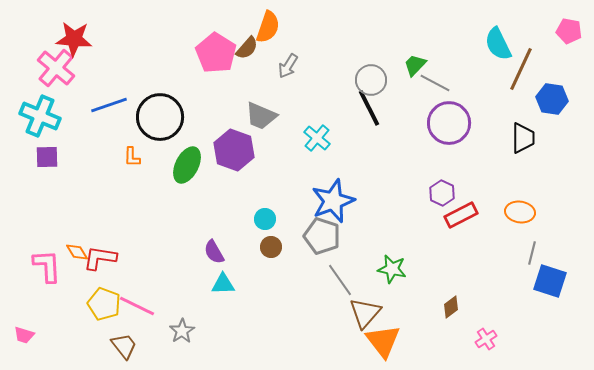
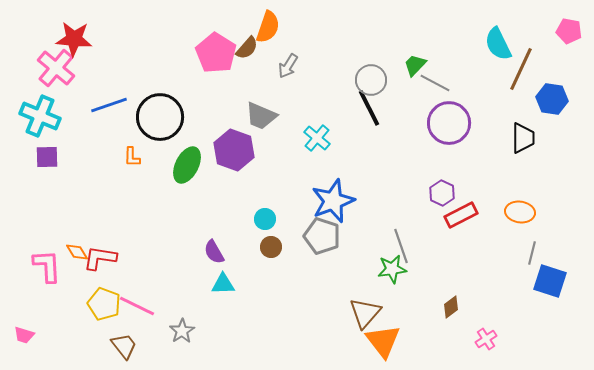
green star at (392, 269): rotated 20 degrees counterclockwise
gray line at (340, 280): moved 61 px right, 34 px up; rotated 16 degrees clockwise
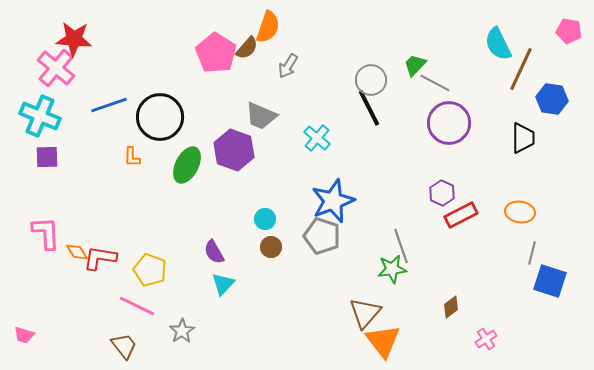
pink L-shape at (47, 266): moved 1 px left, 33 px up
cyan triangle at (223, 284): rotated 45 degrees counterclockwise
yellow pentagon at (104, 304): moved 46 px right, 34 px up
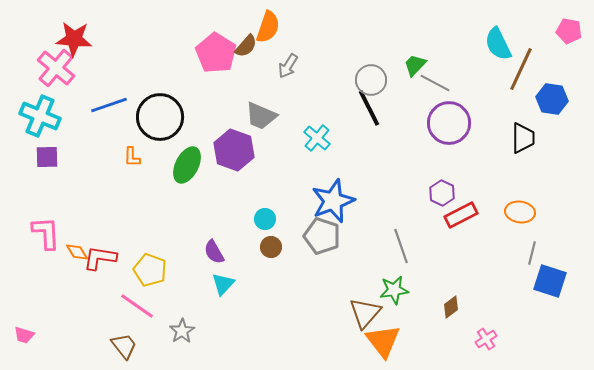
brown semicircle at (247, 48): moved 1 px left, 2 px up
green star at (392, 269): moved 2 px right, 21 px down
pink line at (137, 306): rotated 9 degrees clockwise
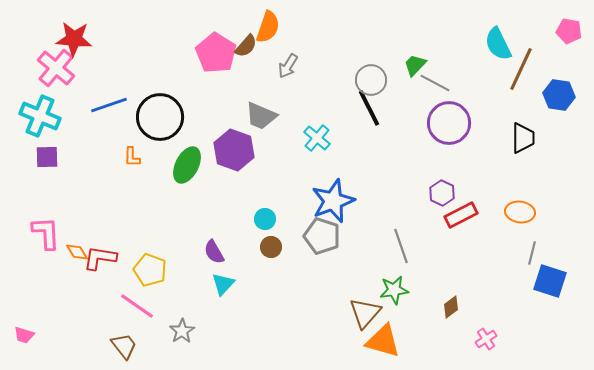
blue hexagon at (552, 99): moved 7 px right, 4 px up
orange triangle at (383, 341): rotated 36 degrees counterclockwise
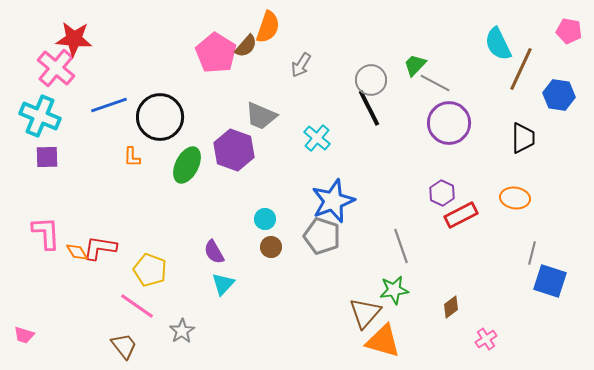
gray arrow at (288, 66): moved 13 px right, 1 px up
orange ellipse at (520, 212): moved 5 px left, 14 px up
red L-shape at (100, 258): moved 10 px up
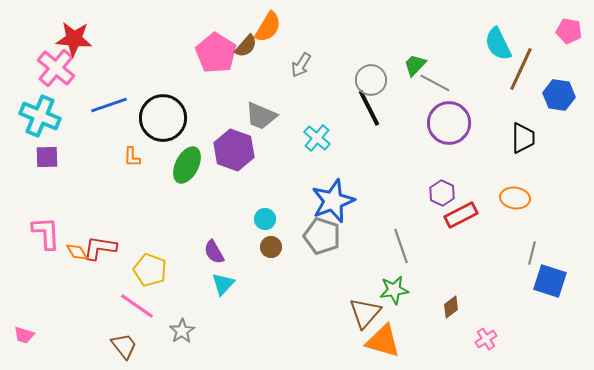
orange semicircle at (268, 27): rotated 12 degrees clockwise
black circle at (160, 117): moved 3 px right, 1 px down
